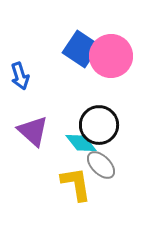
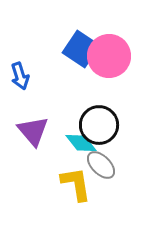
pink circle: moved 2 px left
purple triangle: rotated 8 degrees clockwise
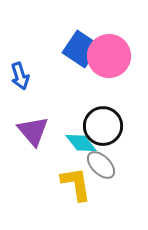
black circle: moved 4 px right, 1 px down
